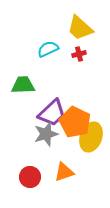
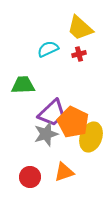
orange pentagon: moved 2 px left
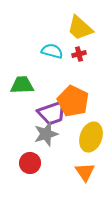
cyan semicircle: moved 4 px right, 2 px down; rotated 40 degrees clockwise
green trapezoid: moved 1 px left
purple trapezoid: rotated 24 degrees clockwise
orange pentagon: moved 21 px up
orange triangle: moved 21 px right; rotated 45 degrees counterclockwise
red circle: moved 14 px up
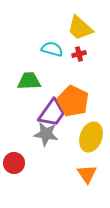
cyan semicircle: moved 2 px up
green trapezoid: moved 7 px right, 4 px up
purple trapezoid: rotated 36 degrees counterclockwise
gray star: rotated 25 degrees clockwise
red circle: moved 16 px left
orange triangle: moved 2 px right, 2 px down
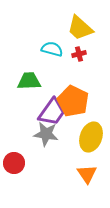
purple trapezoid: moved 1 px up
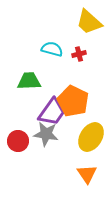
yellow trapezoid: moved 9 px right, 6 px up
yellow ellipse: rotated 12 degrees clockwise
red circle: moved 4 px right, 22 px up
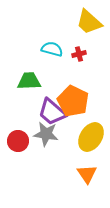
purple trapezoid: rotated 96 degrees clockwise
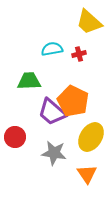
cyan semicircle: rotated 25 degrees counterclockwise
gray star: moved 8 px right, 19 px down
red circle: moved 3 px left, 4 px up
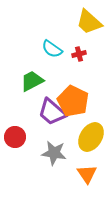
cyan semicircle: rotated 135 degrees counterclockwise
green trapezoid: moved 3 px right; rotated 25 degrees counterclockwise
